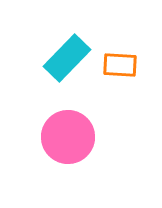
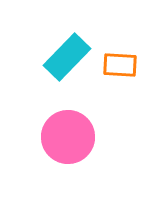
cyan rectangle: moved 1 px up
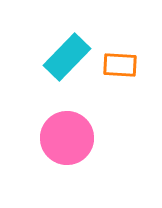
pink circle: moved 1 px left, 1 px down
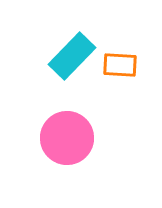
cyan rectangle: moved 5 px right, 1 px up
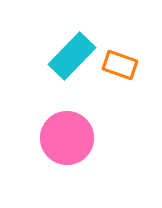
orange rectangle: rotated 16 degrees clockwise
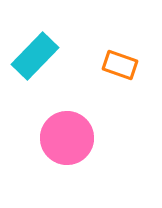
cyan rectangle: moved 37 px left
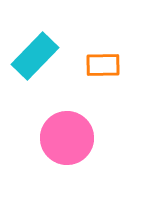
orange rectangle: moved 17 px left; rotated 20 degrees counterclockwise
